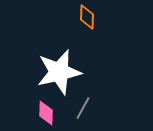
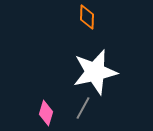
white star: moved 36 px right
pink diamond: rotated 15 degrees clockwise
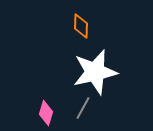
orange diamond: moved 6 px left, 9 px down
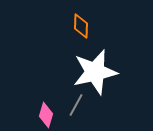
gray line: moved 7 px left, 3 px up
pink diamond: moved 2 px down
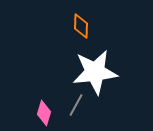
white star: rotated 6 degrees clockwise
pink diamond: moved 2 px left, 2 px up
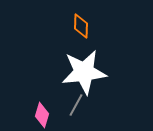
white star: moved 11 px left
pink diamond: moved 2 px left, 2 px down
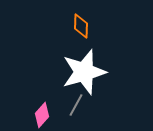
white star: rotated 9 degrees counterclockwise
pink diamond: rotated 25 degrees clockwise
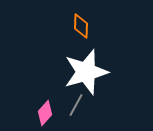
white star: moved 2 px right
pink diamond: moved 3 px right, 2 px up
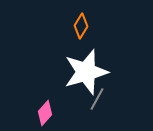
orange diamond: rotated 30 degrees clockwise
gray line: moved 21 px right, 6 px up
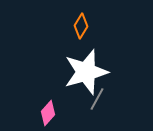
pink diamond: moved 3 px right
